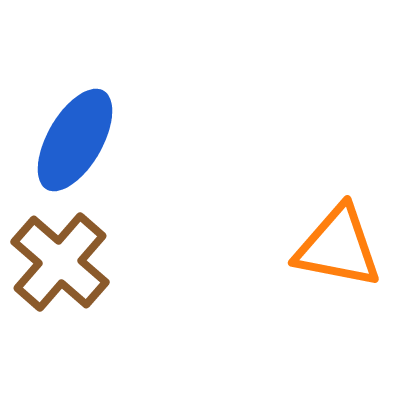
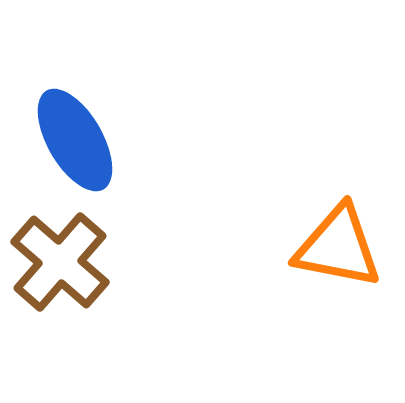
blue ellipse: rotated 60 degrees counterclockwise
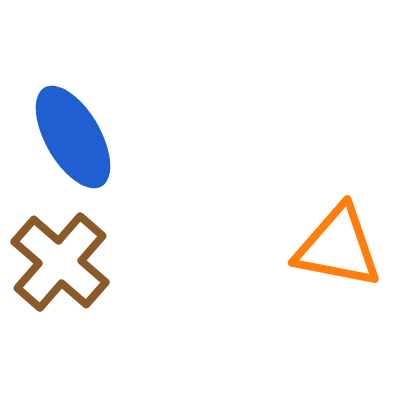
blue ellipse: moved 2 px left, 3 px up
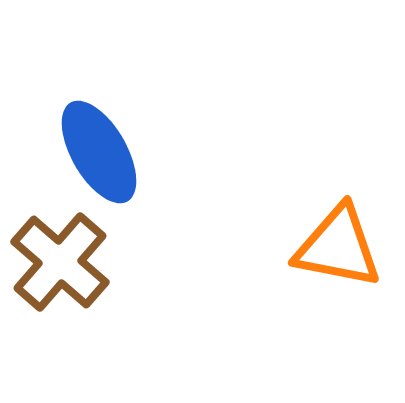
blue ellipse: moved 26 px right, 15 px down
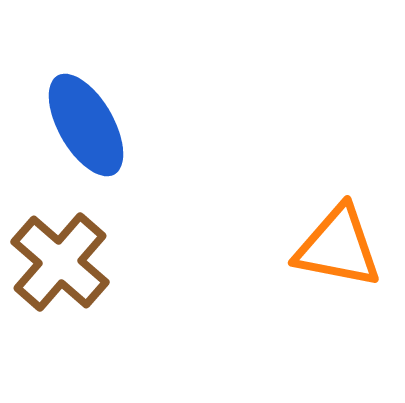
blue ellipse: moved 13 px left, 27 px up
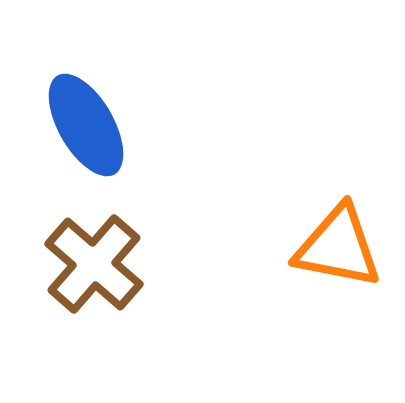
brown cross: moved 34 px right, 2 px down
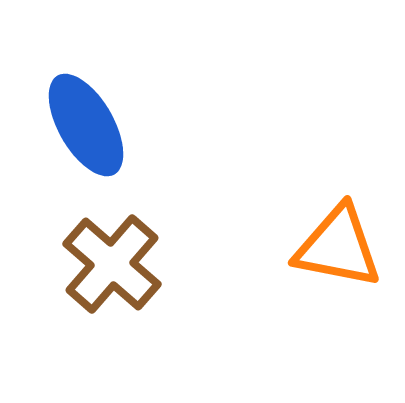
brown cross: moved 18 px right
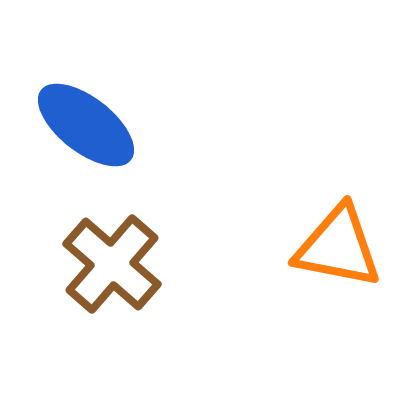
blue ellipse: rotated 22 degrees counterclockwise
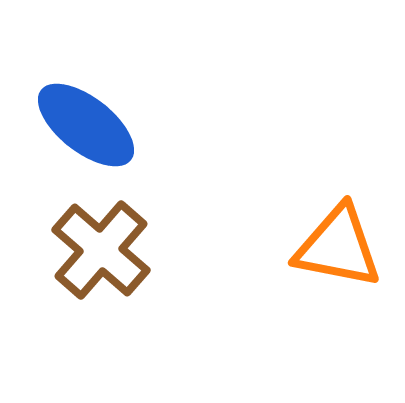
brown cross: moved 11 px left, 14 px up
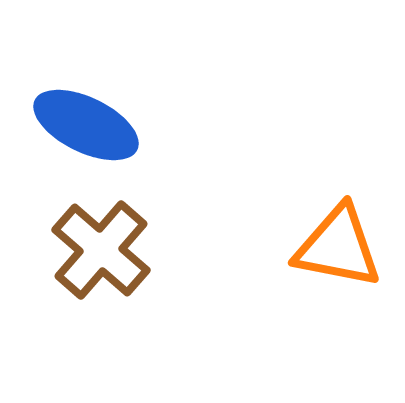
blue ellipse: rotated 12 degrees counterclockwise
